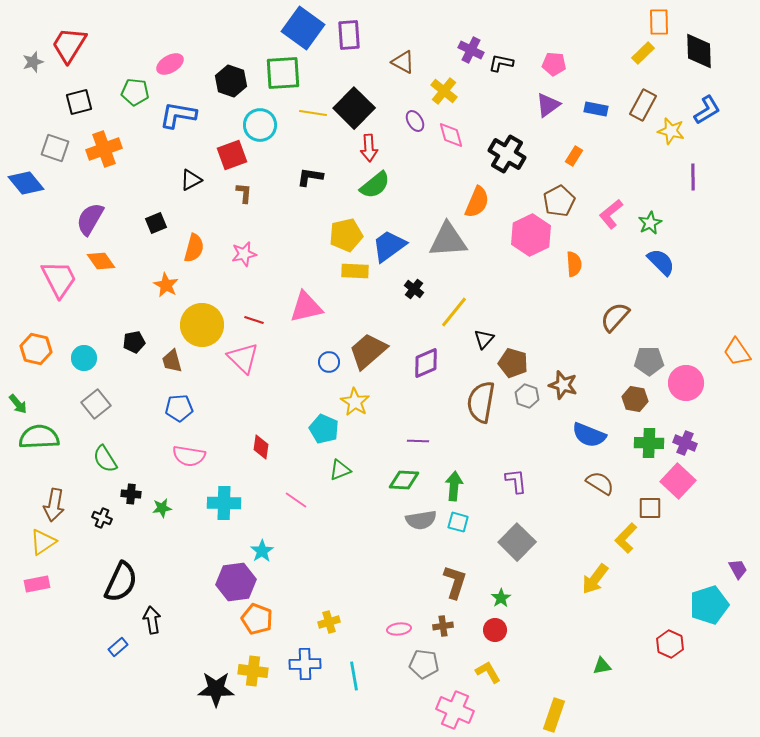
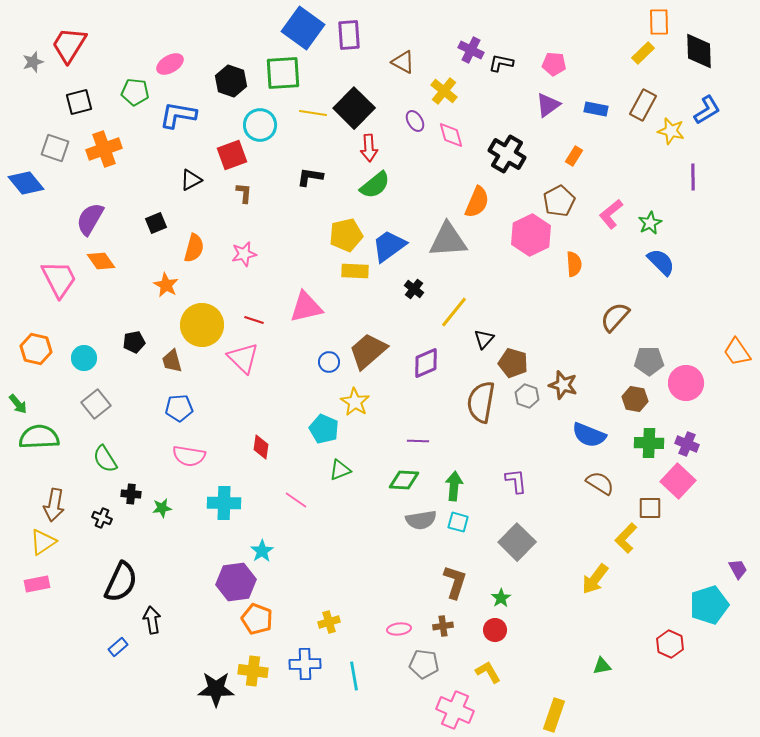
purple cross at (685, 443): moved 2 px right, 1 px down
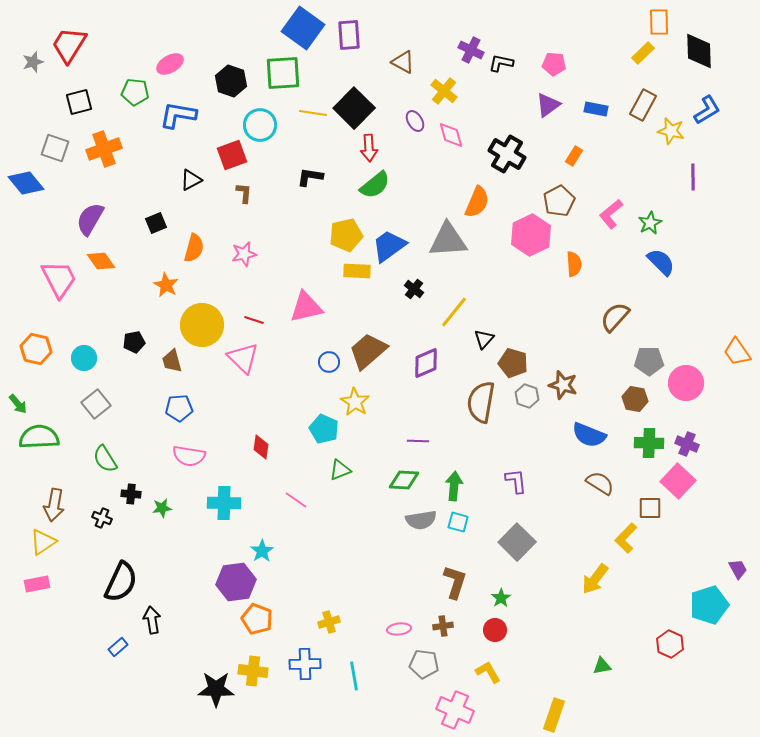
yellow rectangle at (355, 271): moved 2 px right
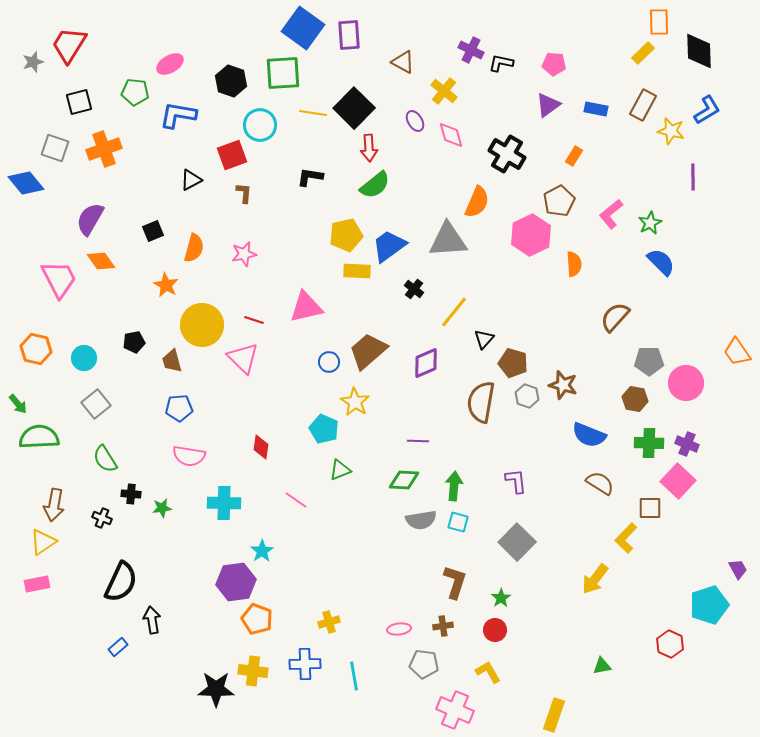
black square at (156, 223): moved 3 px left, 8 px down
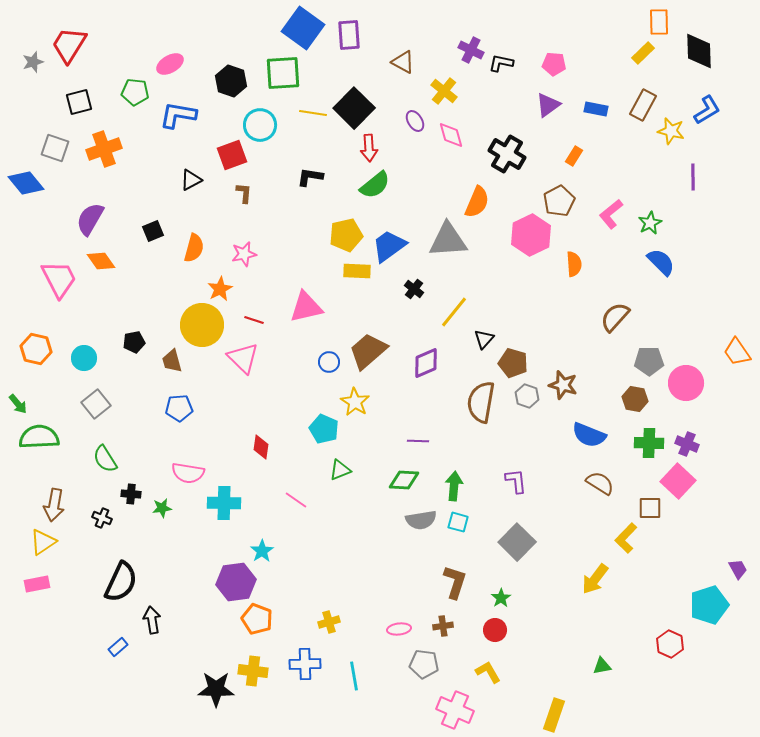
orange star at (166, 285): moved 54 px right, 4 px down; rotated 15 degrees clockwise
pink semicircle at (189, 456): moved 1 px left, 17 px down
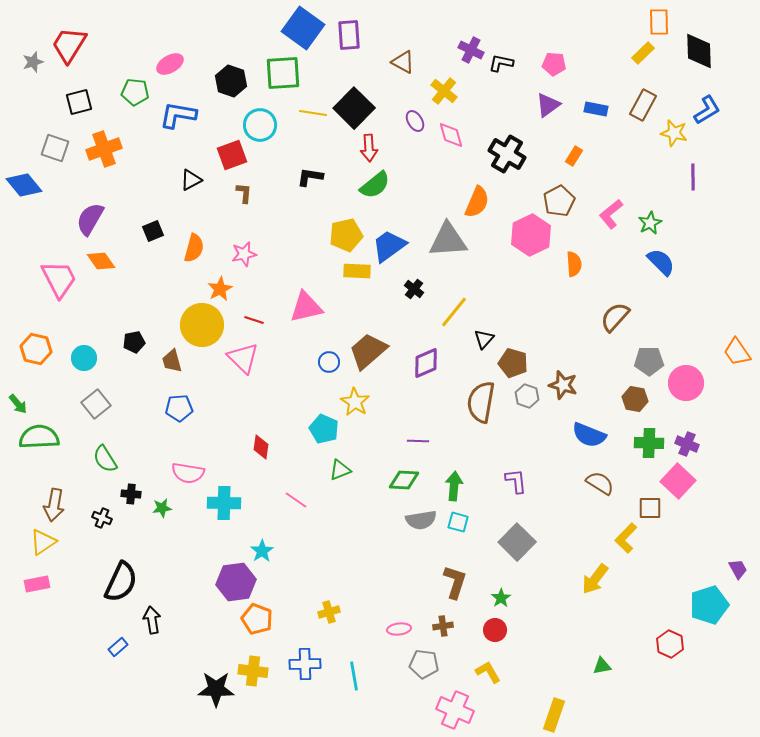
yellow star at (671, 131): moved 3 px right, 2 px down
blue diamond at (26, 183): moved 2 px left, 2 px down
yellow cross at (329, 622): moved 10 px up
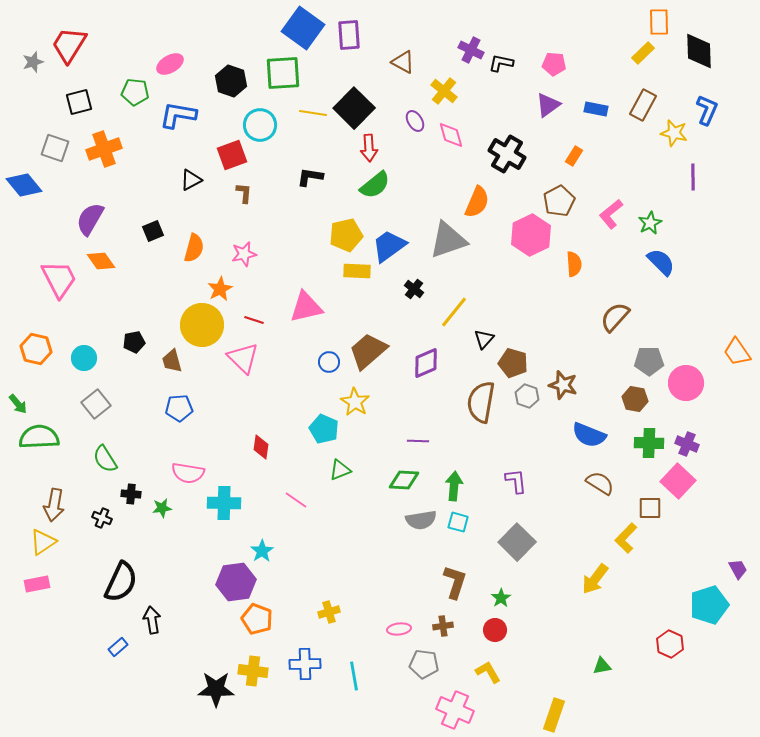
blue L-shape at (707, 110): rotated 36 degrees counterclockwise
gray triangle at (448, 240): rotated 15 degrees counterclockwise
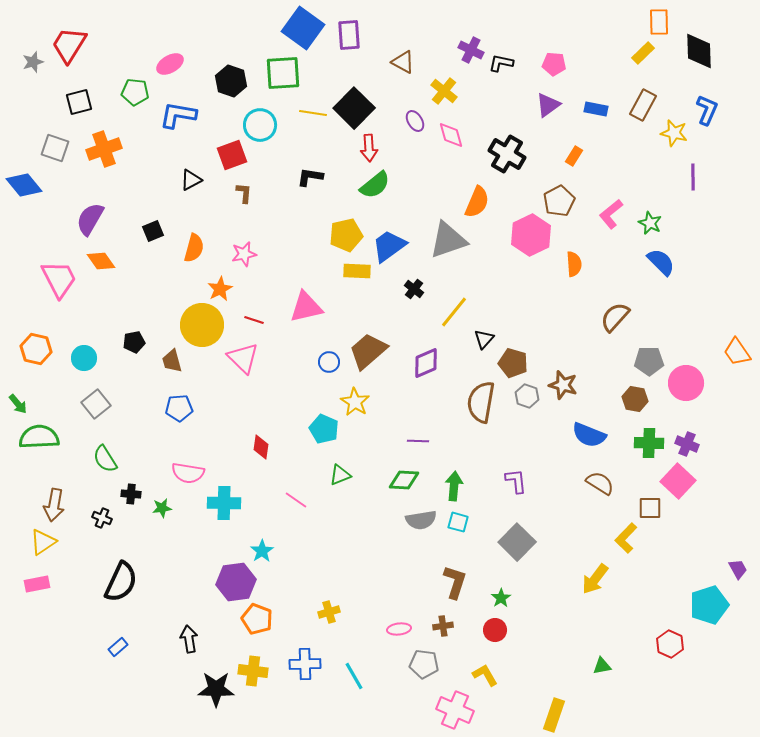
green star at (650, 223): rotated 20 degrees counterclockwise
green triangle at (340, 470): moved 5 px down
black arrow at (152, 620): moved 37 px right, 19 px down
yellow L-shape at (488, 672): moved 3 px left, 3 px down
cyan line at (354, 676): rotated 20 degrees counterclockwise
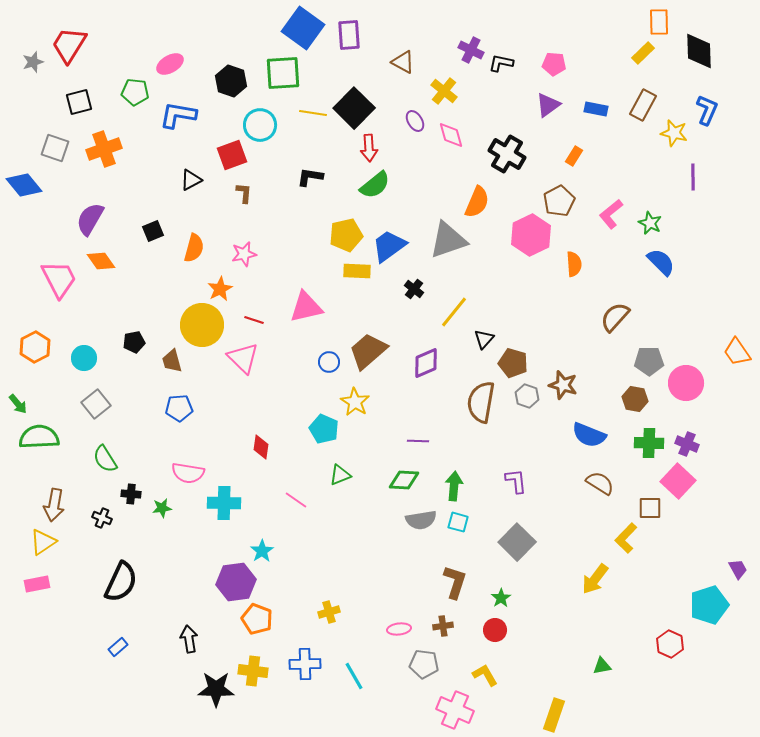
orange hexagon at (36, 349): moved 1 px left, 2 px up; rotated 20 degrees clockwise
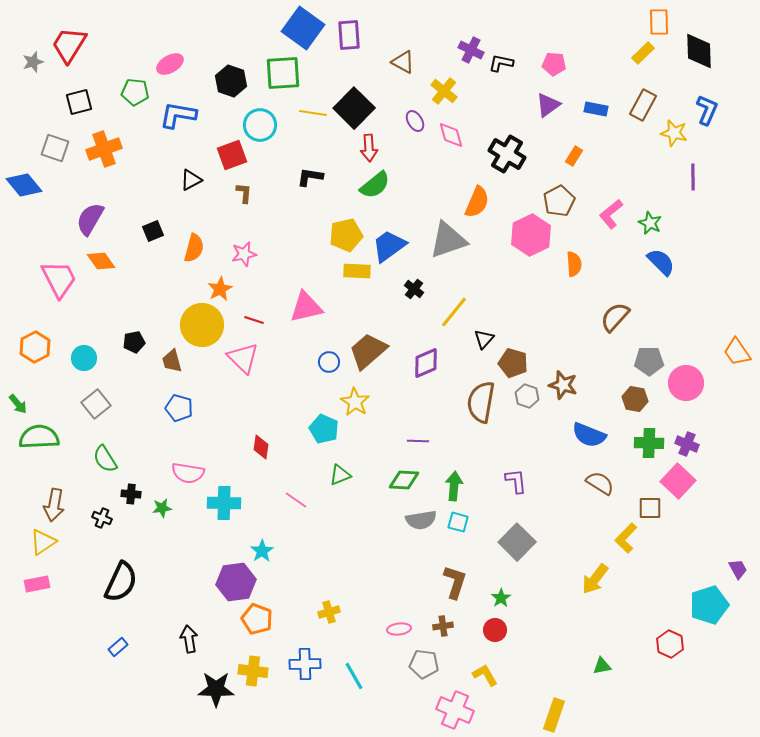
blue pentagon at (179, 408): rotated 20 degrees clockwise
